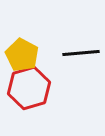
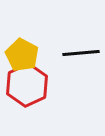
red hexagon: moved 2 px left, 3 px up; rotated 9 degrees counterclockwise
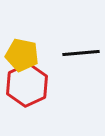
yellow pentagon: rotated 16 degrees counterclockwise
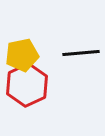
yellow pentagon: rotated 24 degrees counterclockwise
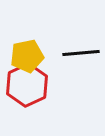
yellow pentagon: moved 5 px right, 1 px down
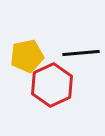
red hexagon: moved 25 px right
